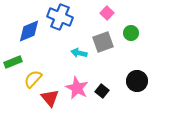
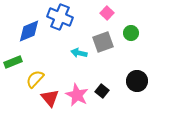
yellow semicircle: moved 2 px right
pink star: moved 7 px down
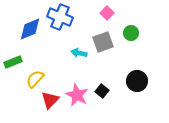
blue diamond: moved 1 px right, 2 px up
red triangle: moved 2 px down; rotated 24 degrees clockwise
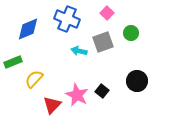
blue cross: moved 7 px right, 2 px down
blue diamond: moved 2 px left
cyan arrow: moved 2 px up
yellow semicircle: moved 1 px left
red triangle: moved 2 px right, 5 px down
